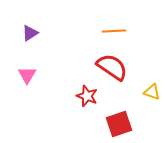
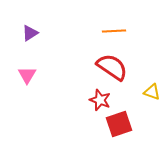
red star: moved 13 px right, 4 px down
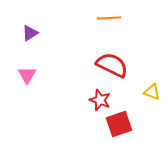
orange line: moved 5 px left, 13 px up
red semicircle: moved 2 px up; rotated 8 degrees counterclockwise
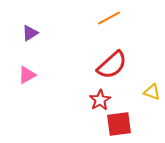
orange line: rotated 25 degrees counterclockwise
red semicircle: rotated 112 degrees clockwise
pink triangle: rotated 30 degrees clockwise
red star: rotated 20 degrees clockwise
red square: rotated 12 degrees clockwise
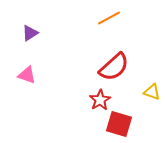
red semicircle: moved 2 px right, 2 px down
pink triangle: rotated 48 degrees clockwise
red square: rotated 24 degrees clockwise
